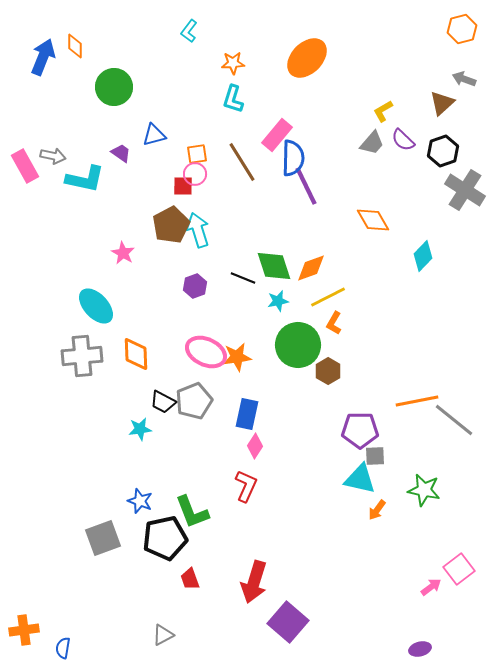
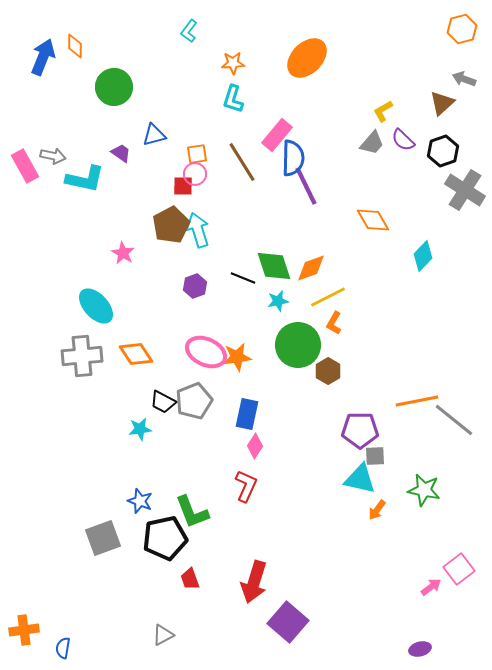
orange diamond at (136, 354): rotated 32 degrees counterclockwise
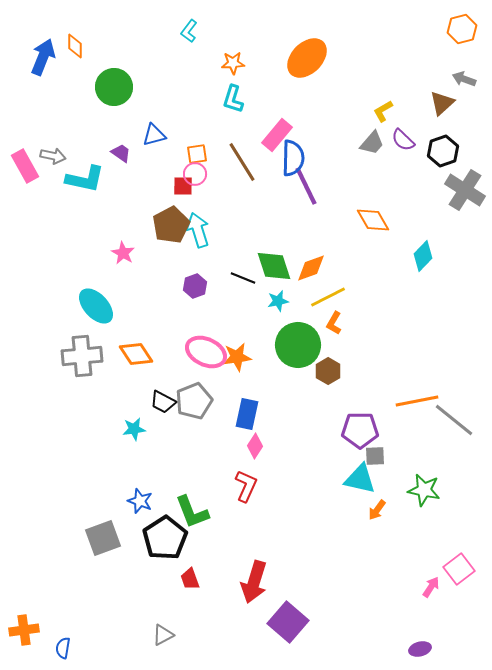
cyan star at (140, 429): moved 6 px left
black pentagon at (165, 538): rotated 21 degrees counterclockwise
pink arrow at (431, 587): rotated 20 degrees counterclockwise
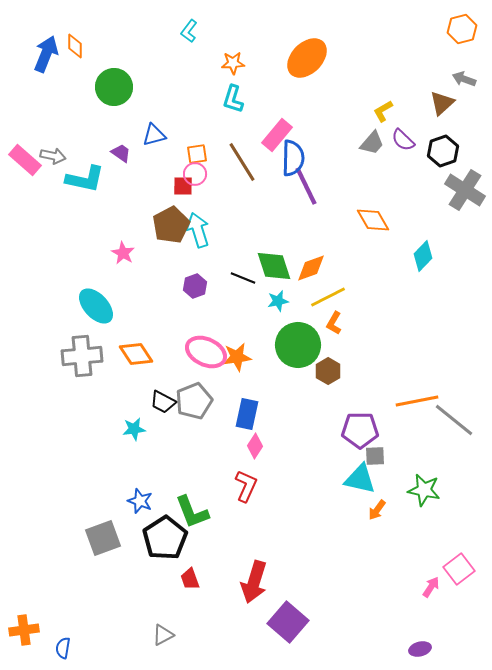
blue arrow at (43, 57): moved 3 px right, 3 px up
pink rectangle at (25, 166): moved 6 px up; rotated 20 degrees counterclockwise
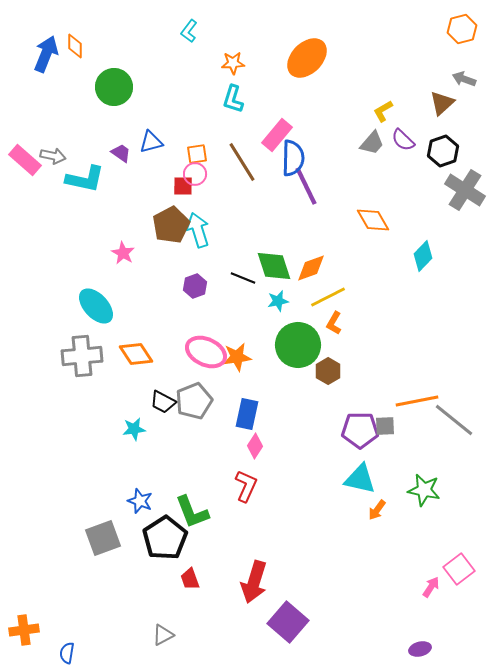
blue triangle at (154, 135): moved 3 px left, 7 px down
gray square at (375, 456): moved 10 px right, 30 px up
blue semicircle at (63, 648): moved 4 px right, 5 px down
